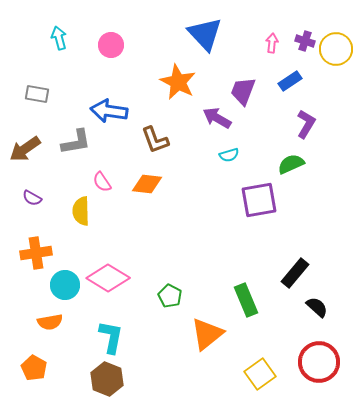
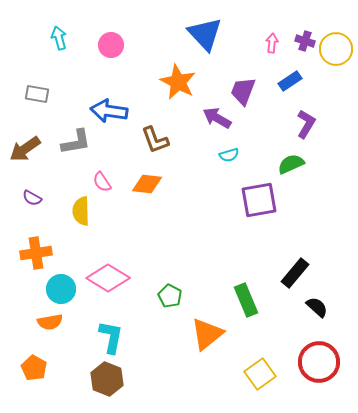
cyan circle: moved 4 px left, 4 px down
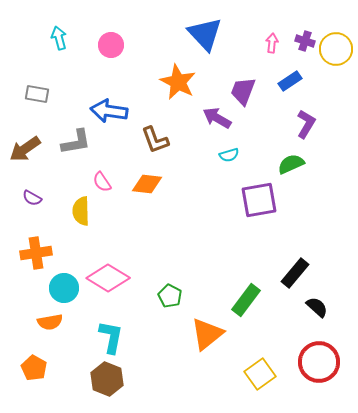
cyan circle: moved 3 px right, 1 px up
green rectangle: rotated 60 degrees clockwise
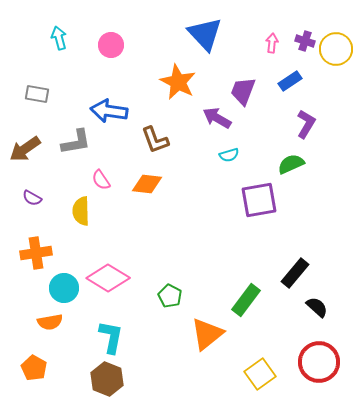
pink semicircle: moved 1 px left, 2 px up
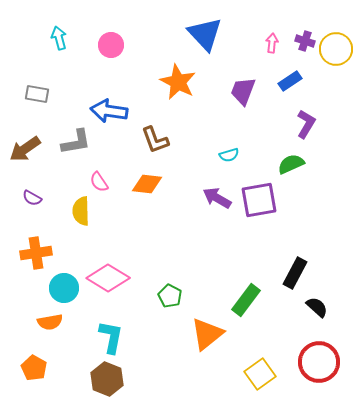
purple arrow: moved 80 px down
pink semicircle: moved 2 px left, 2 px down
black rectangle: rotated 12 degrees counterclockwise
